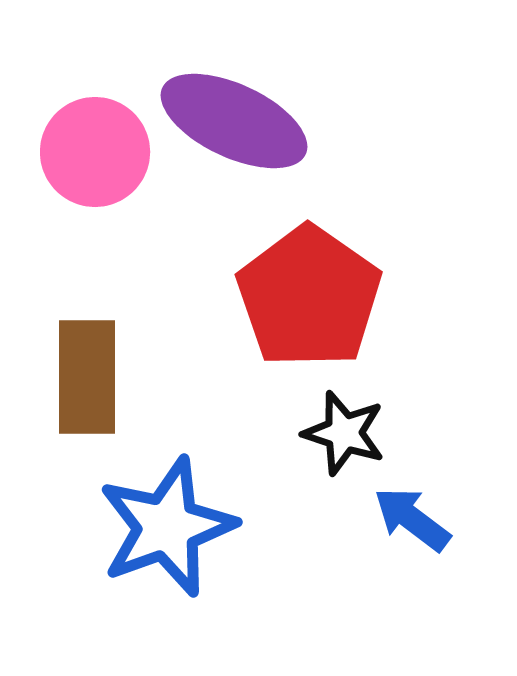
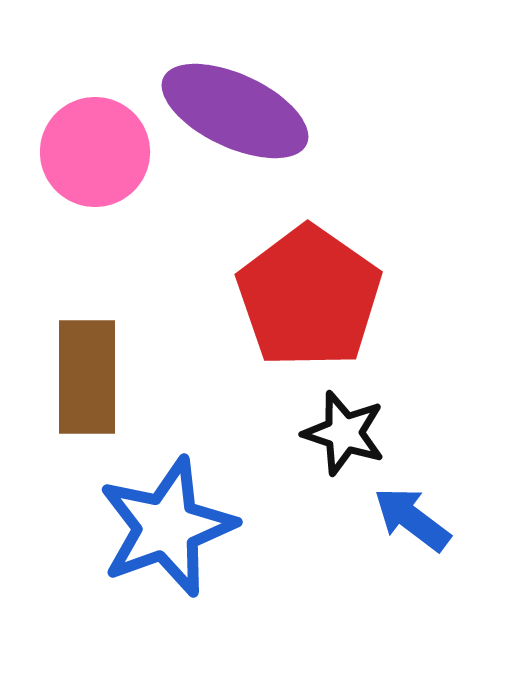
purple ellipse: moved 1 px right, 10 px up
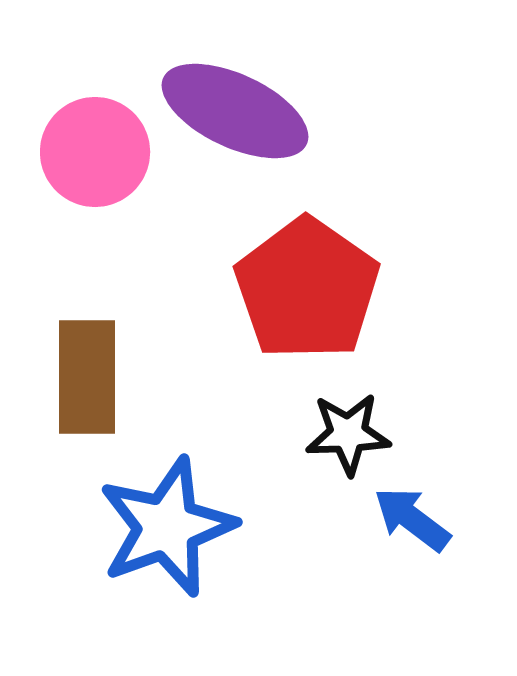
red pentagon: moved 2 px left, 8 px up
black star: moved 4 px right, 1 px down; rotated 20 degrees counterclockwise
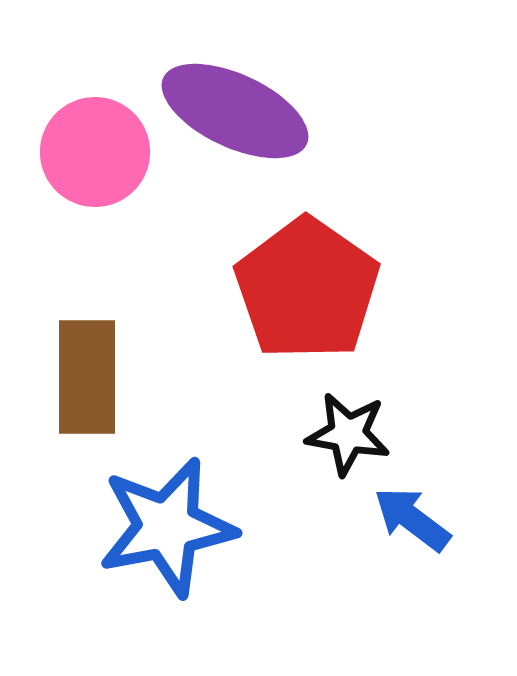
black star: rotated 12 degrees clockwise
blue star: rotated 9 degrees clockwise
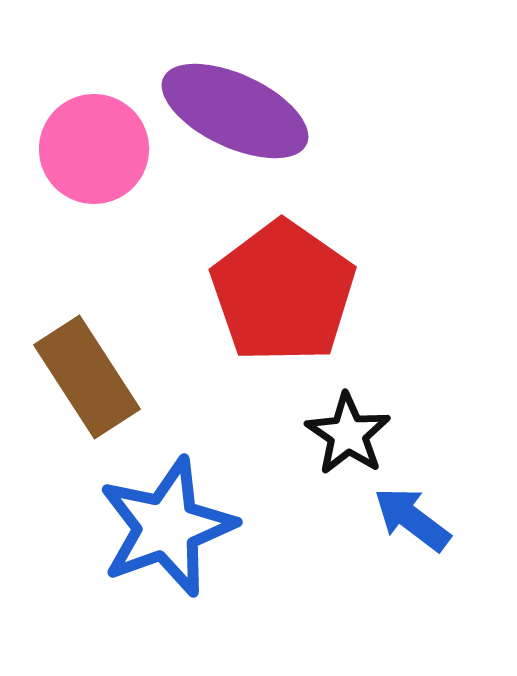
pink circle: moved 1 px left, 3 px up
red pentagon: moved 24 px left, 3 px down
brown rectangle: rotated 33 degrees counterclockwise
black star: rotated 24 degrees clockwise
blue star: rotated 9 degrees counterclockwise
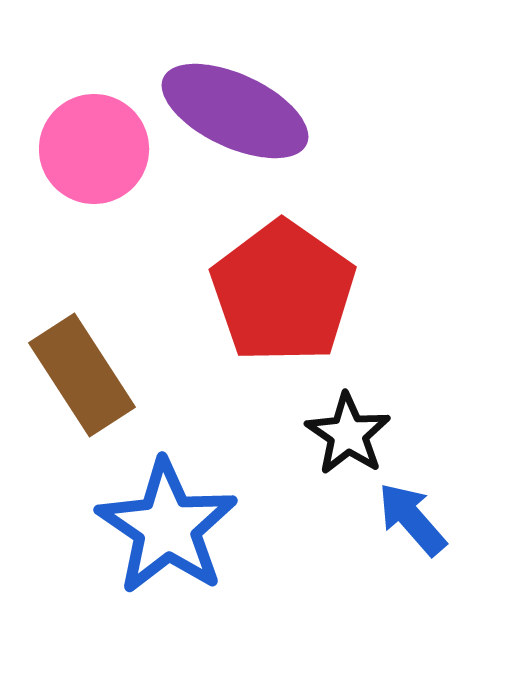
brown rectangle: moved 5 px left, 2 px up
blue arrow: rotated 12 degrees clockwise
blue star: rotated 18 degrees counterclockwise
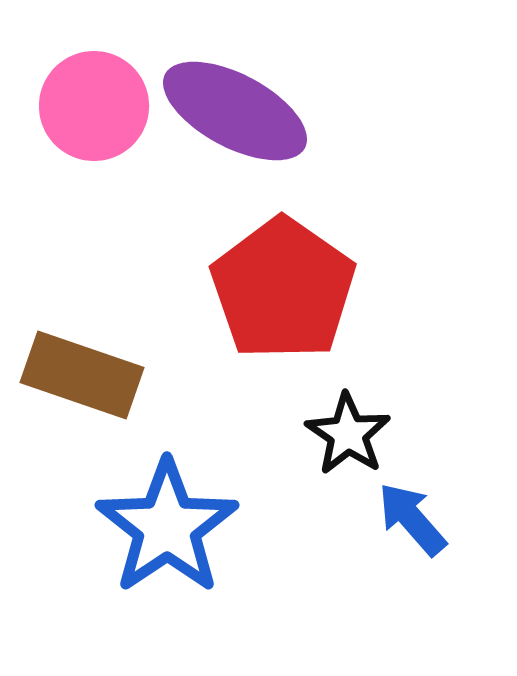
purple ellipse: rotated 3 degrees clockwise
pink circle: moved 43 px up
red pentagon: moved 3 px up
brown rectangle: rotated 38 degrees counterclockwise
blue star: rotated 4 degrees clockwise
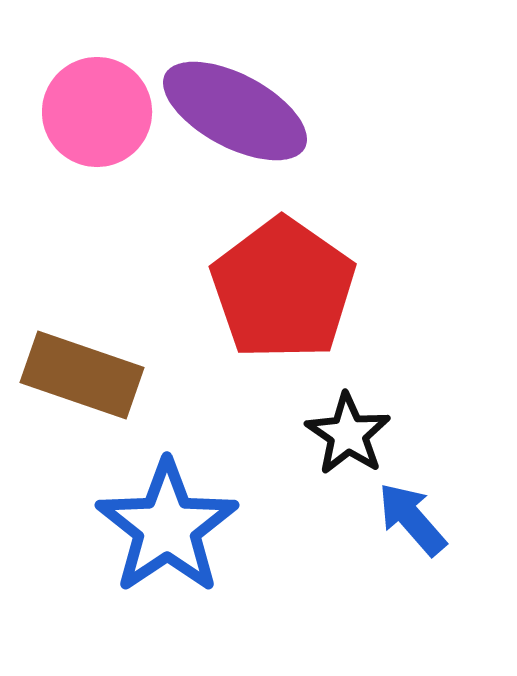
pink circle: moved 3 px right, 6 px down
